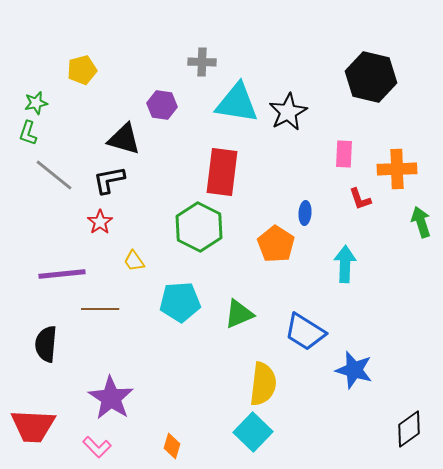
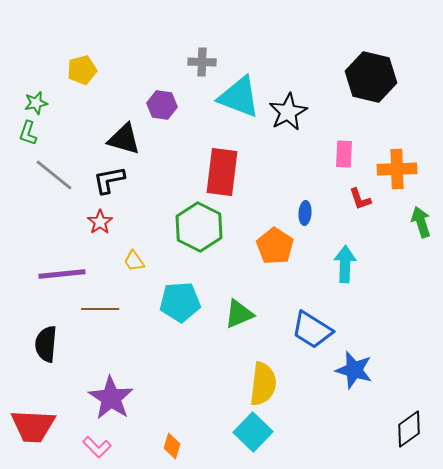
cyan triangle: moved 2 px right, 6 px up; rotated 12 degrees clockwise
orange pentagon: moved 1 px left, 2 px down
blue trapezoid: moved 7 px right, 2 px up
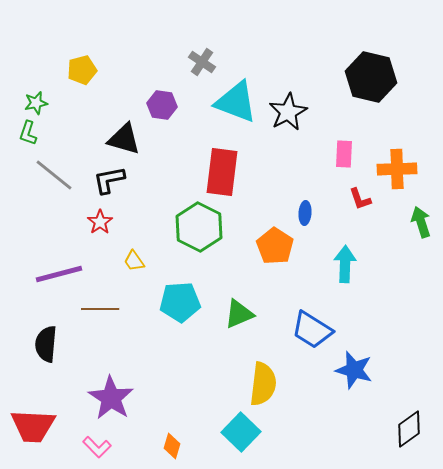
gray cross: rotated 32 degrees clockwise
cyan triangle: moved 3 px left, 5 px down
purple line: moved 3 px left; rotated 9 degrees counterclockwise
cyan square: moved 12 px left
